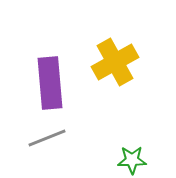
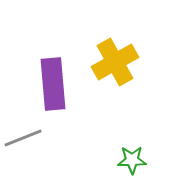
purple rectangle: moved 3 px right, 1 px down
gray line: moved 24 px left
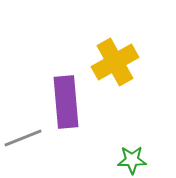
purple rectangle: moved 13 px right, 18 px down
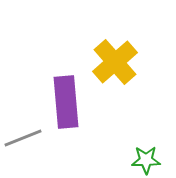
yellow cross: rotated 12 degrees counterclockwise
green star: moved 14 px right
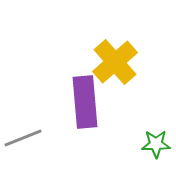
purple rectangle: moved 19 px right
green star: moved 10 px right, 16 px up
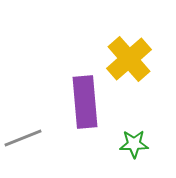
yellow cross: moved 14 px right, 3 px up
green star: moved 22 px left
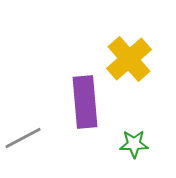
gray line: rotated 6 degrees counterclockwise
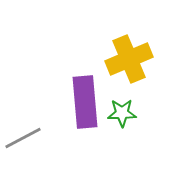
yellow cross: rotated 18 degrees clockwise
green star: moved 12 px left, 31 px up
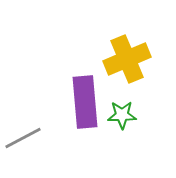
yellow cross: moved 2 px left
green star: moved 2 px down
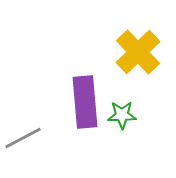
yellow cross: moved 11 px right, 7 px up; rotated 21 degrees counterclockwise
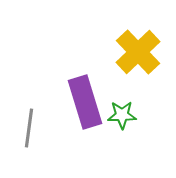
purple rectangle: rotated 12 degrees counterclockwise
gray line: moved 6 px right, 10 px up; rotated 54 degrees counterclockwise
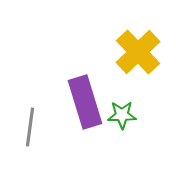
gray line: moved 1 px right, 1 px up
